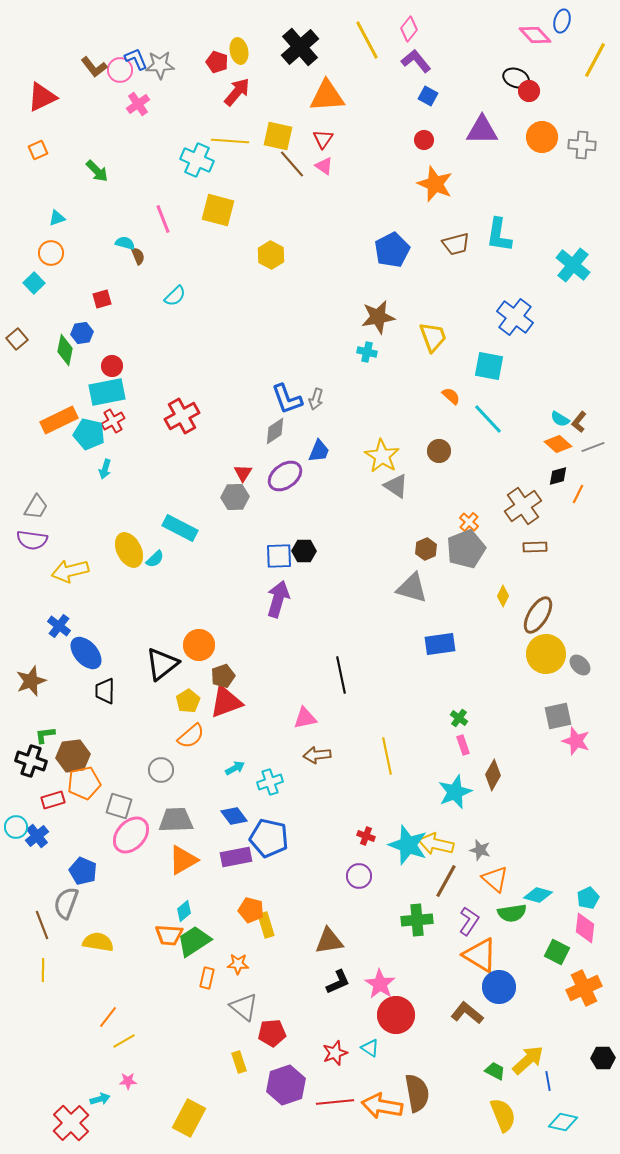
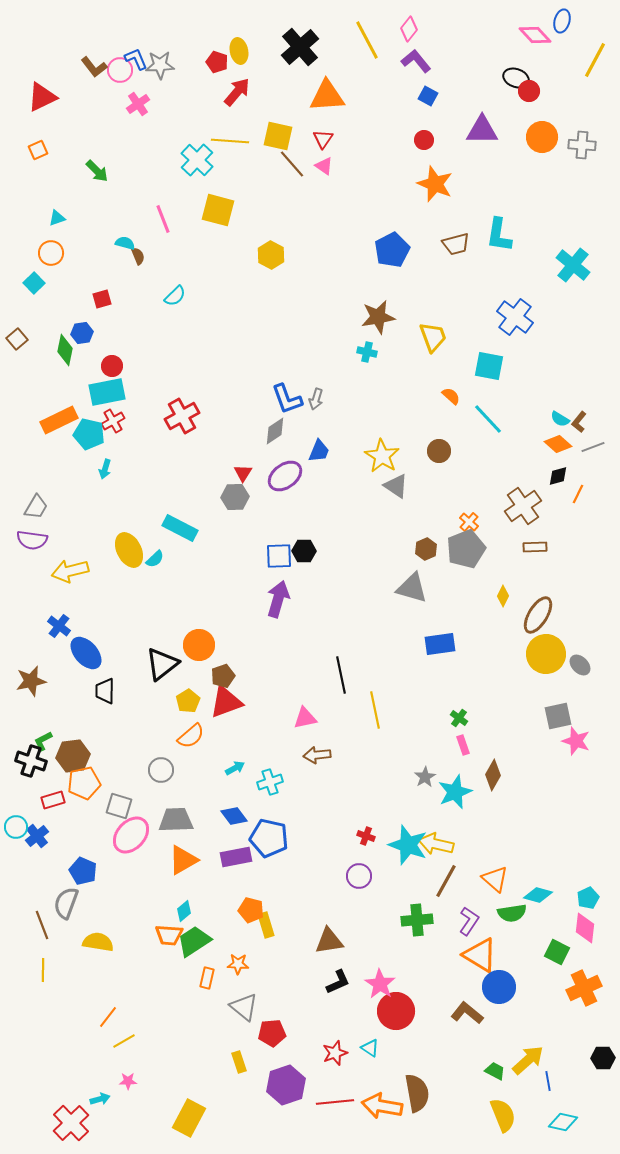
cyan cross at (197, 160): rotated 20 degrees clockwise
brown star at (31, 681): rotated 8 degrees clockwise
green L-shape at (45, 735): moved 2 px left, 6 px down; rotated 20 degrees counterclockwise
yellow line at (387, 756): moved 12 px left, 46 px up
gray star at (480, 850): moved 55 px left, 73 px up; rotated 25 degrees clockwise
red circle at (396, 1015): moved 4 px up
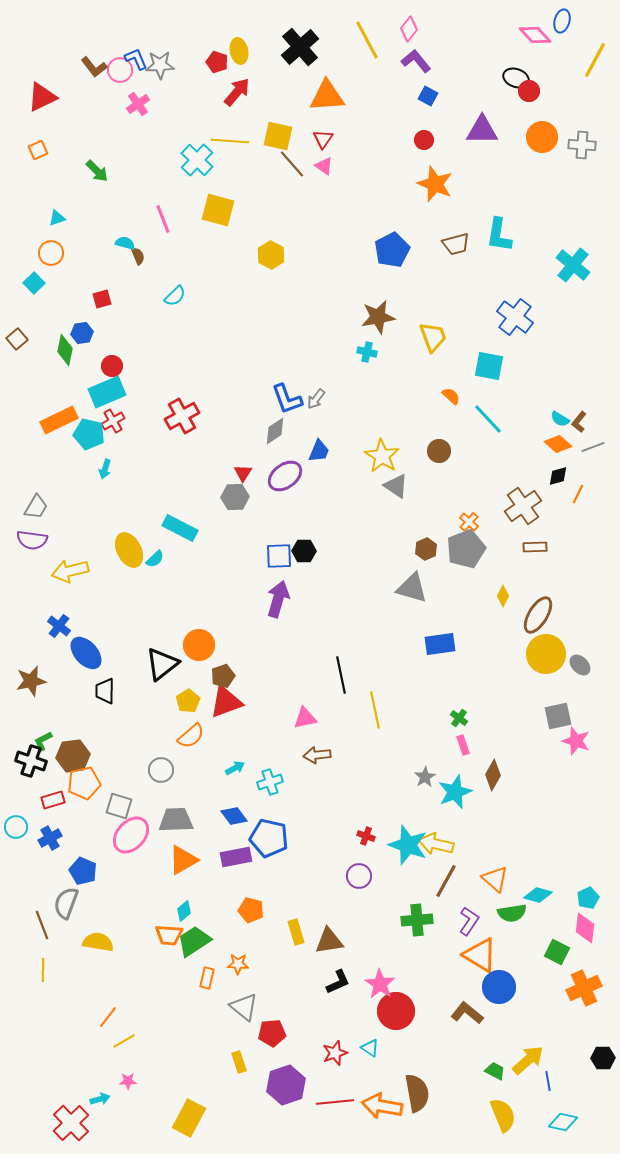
cyan rectangle at (107, 392): rotated 12 degrees counterclockwise
gray arrow at (316, 399): rotated 20 degrees clockwise
blue cross at (37, 836): moved 13 px right, 2 px down; rotated 10 degrees clockwise
yellow rectangle at (266, 925): moved 30 px right, 7 px down
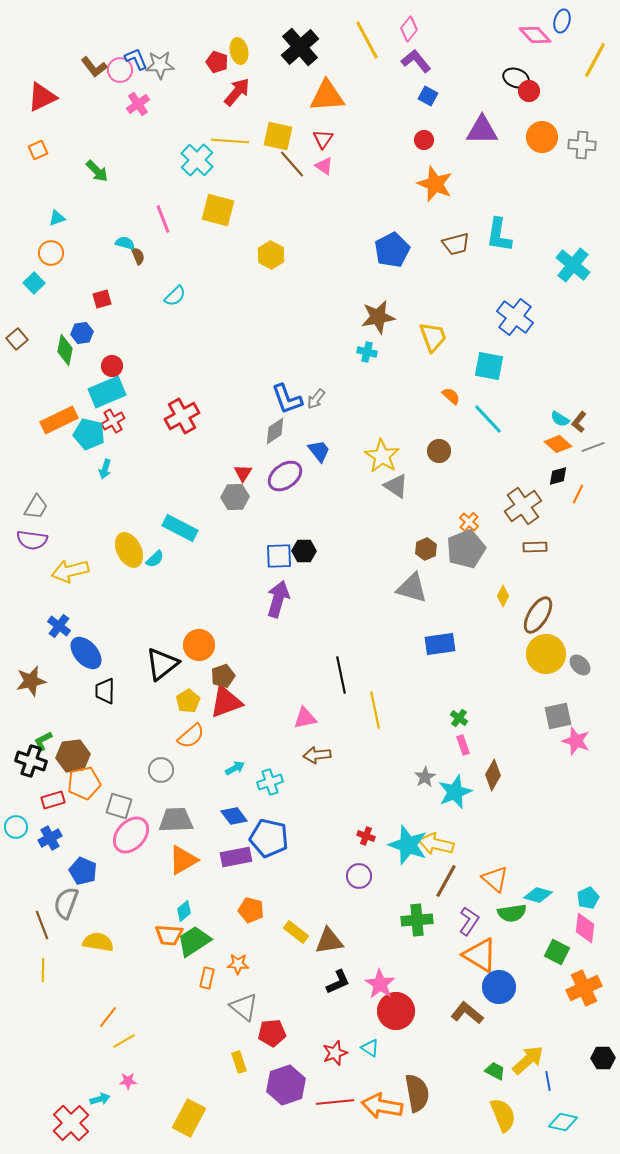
blue trapezoid at (319, 451): rotated 60 degrees counterclockwise
yellow rectangle at (296, 932): rotated 35 degrees counterclockwise
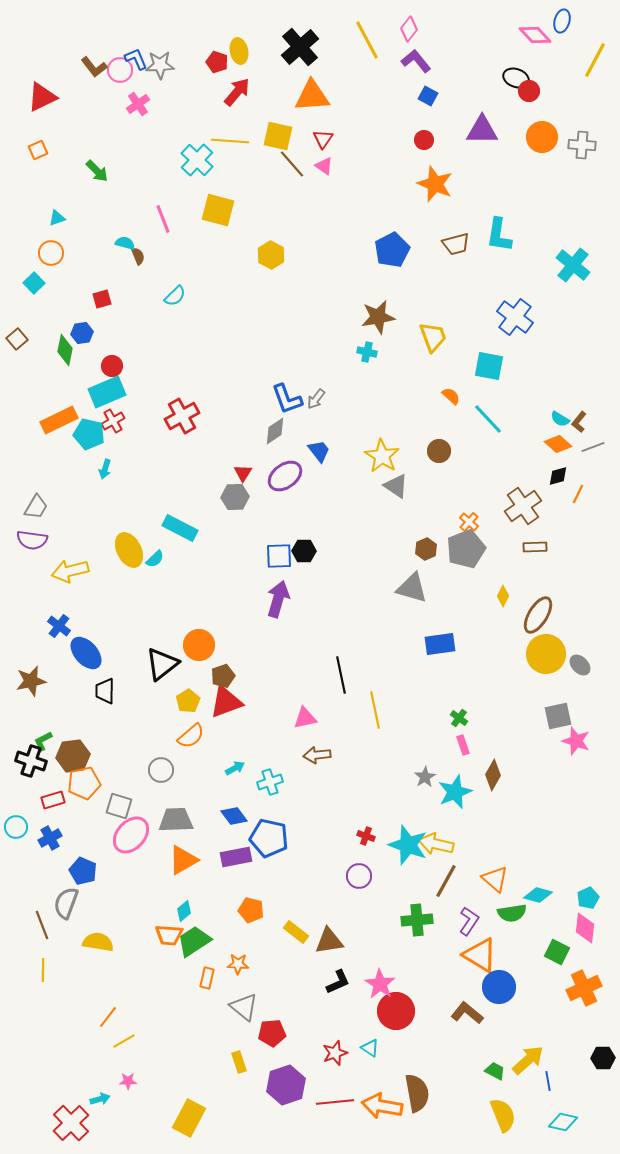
orange triangle at (327, 96): moved 15 px left
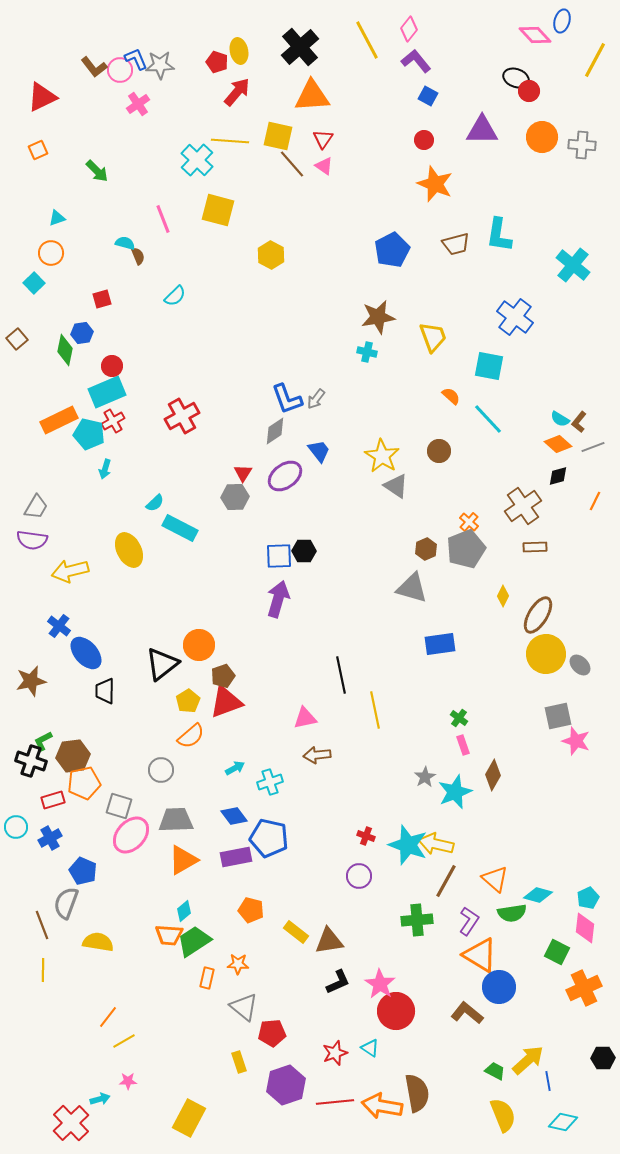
orange line at (578, 494): moved 17 px right, 7 px down
cyan semicircle at (155, 559): moved 56 px up
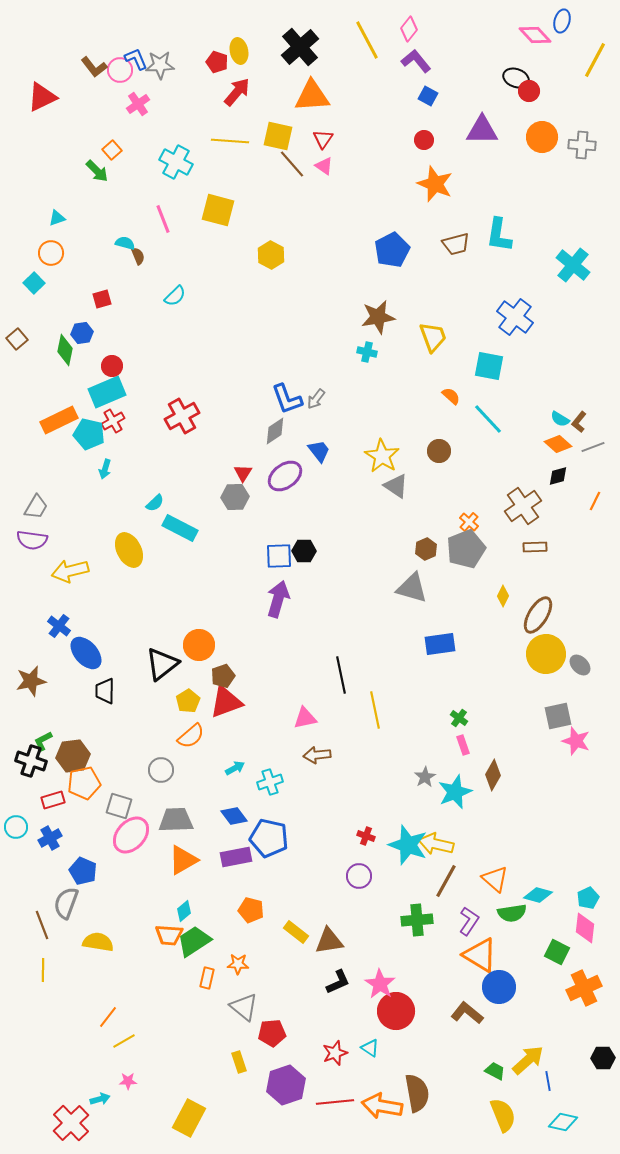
orange square at (38, 150): moved 74 px right; rotated 18 degrees counterclockwise
cyan cross at (197, 160): moved 21 px left, 2 px down; rotated 16 degrees counterclockwise
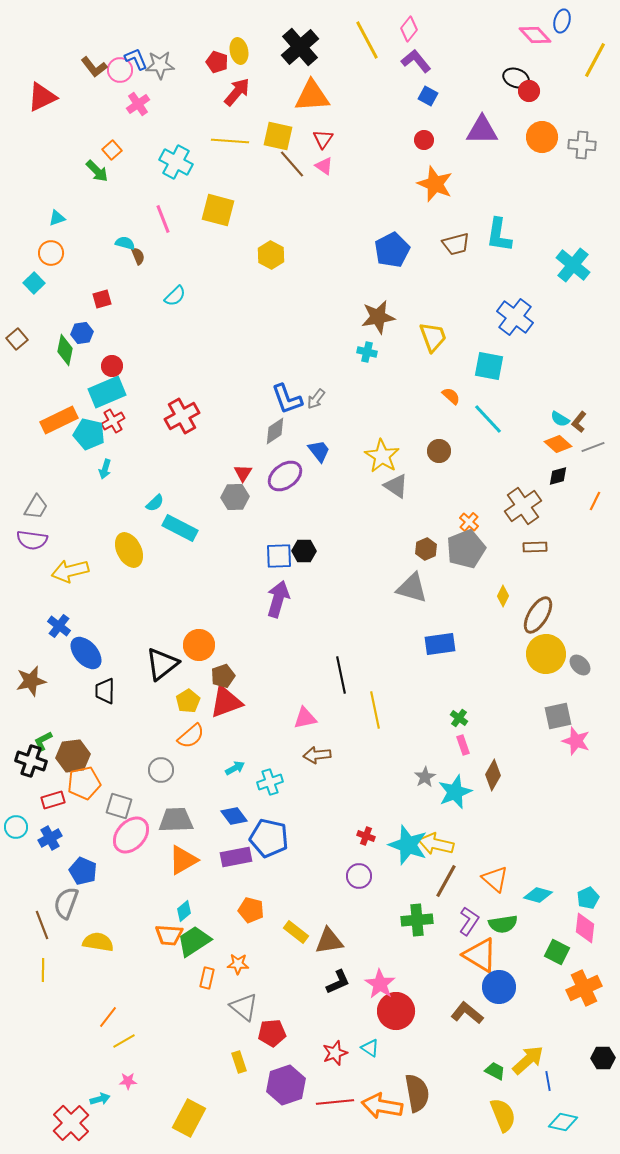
green semicircle at (512, 913): moved 9 px left, 11 px down
